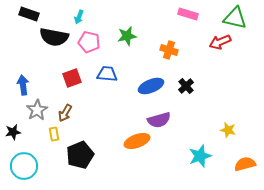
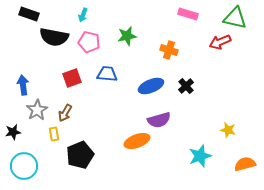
cyan arrow: moved 4 px right, 2 px up
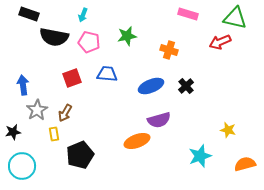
cyan circle: moved 2 px left
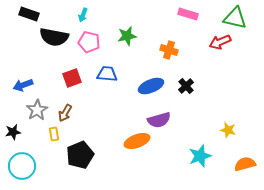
blue arrow: rotated 102 degrees counterclockwise
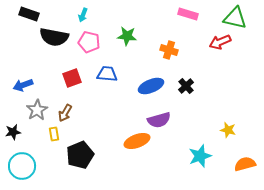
green star: rotated 18 degrees clockwise
